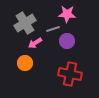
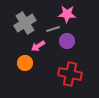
pink arrow: moved 3 px right, 3 px down
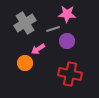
pink arrow: moved 3 px down
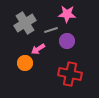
gray line: moved 2 px left, 1 px down
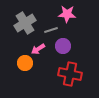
purple circle: moved 4 px left, 5 px down
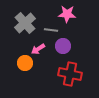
gray cross: rotated 10 degrees counterclockwise
gray line: rotated 24 degrees clockwise
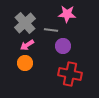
pink arrow: moved 11 px left, 4 px up
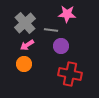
purple circle: moved 2 px left
orange circle: moved 1 px left, 1 px down
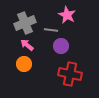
pink star: moved 1 px down; rotated 24 degrees clockwise
gray cross: rotated 20 degrees clockwise
pink arrow: rotated 72 degrees clockwise
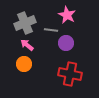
purple circle: moved 5 px right, 3 px up
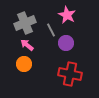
gray line: rotated 56 degrees clockwise
